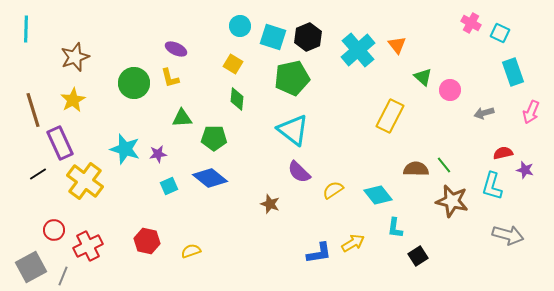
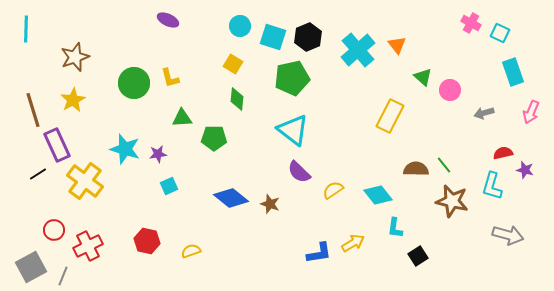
purple ellipse at (176, 49): moved 8 px left, 29 px up
purple rectangle at (60, 143): moved 3 px left, 2 px down
blue diamond at (210, 178): moved 21 px right, 20 px down
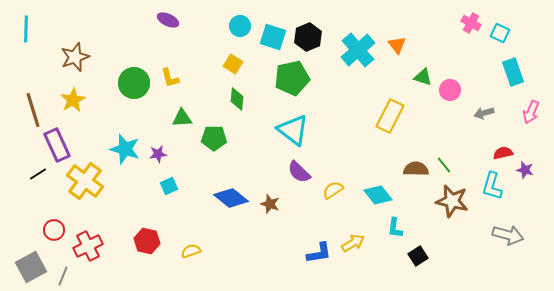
green triangle at (423, 77): rotated 24 degrees counterclockwise
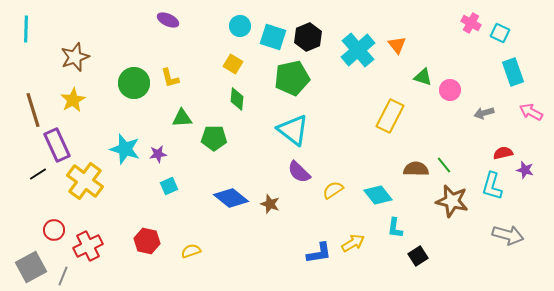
pink arrow at (531, 112): rotated 95 degrees clockwise
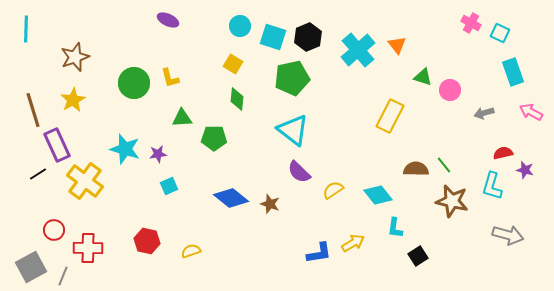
red cross at (88, 246): moved 2 px down; rotated 28 degrees clockwise
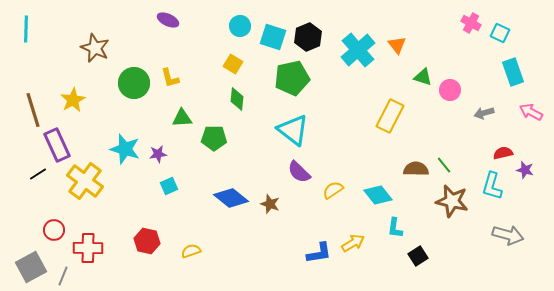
brown star at (75, 57): moved 20 px right, 9 px up; rotated 28 degrees counterclockwise
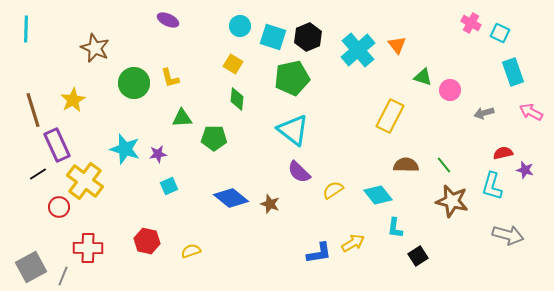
brown semicircle at (416, 169): moved 10 px left, 4 px up
red circle at (54, 230): moved 5 px right, 23 px up
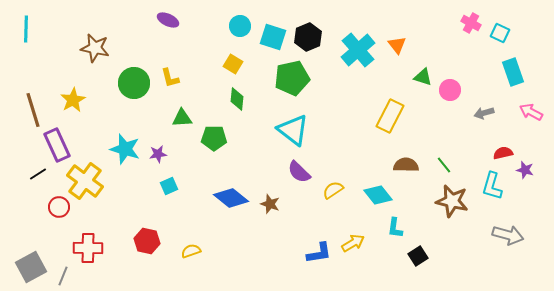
brown star at (95, 48): rotated 12 degrees counterclockwise
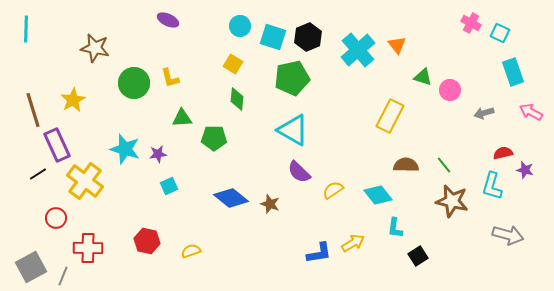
cyan triangle at (293, 130): rotated 8 degrees counterclockwise
red circle at (59, 207): moved 3 px left, 11 px down
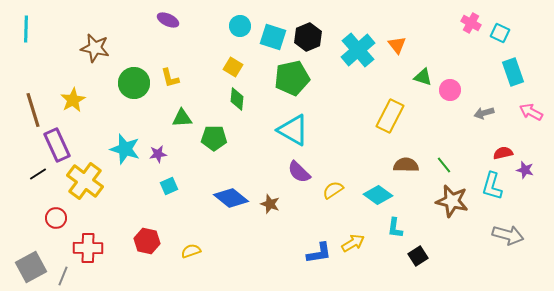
yellow square at (233, 64): moved 3 px down
cyan diamond at (378, 195): rotated 16 degrees counterclockwise
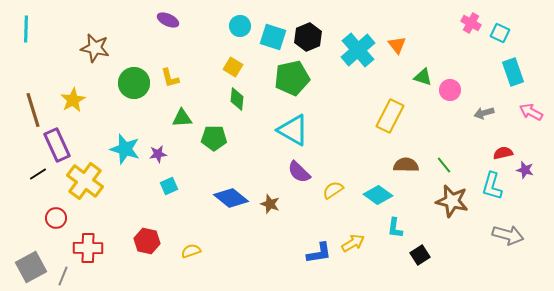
black square at (418, 256): moved 2 px right, 1 px up
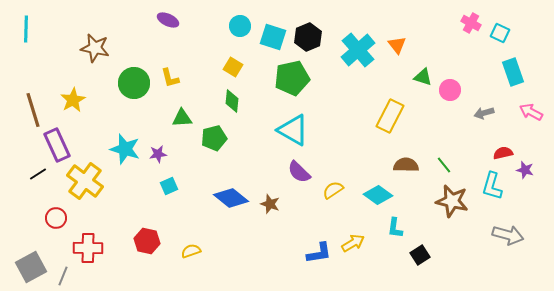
green diamond at (237, 99): moved 5 px left, 2 px down
green pentagon at (214, 138): rotated 15 degrees counterclockwise
